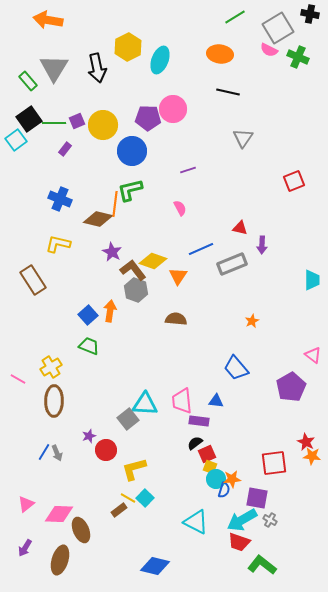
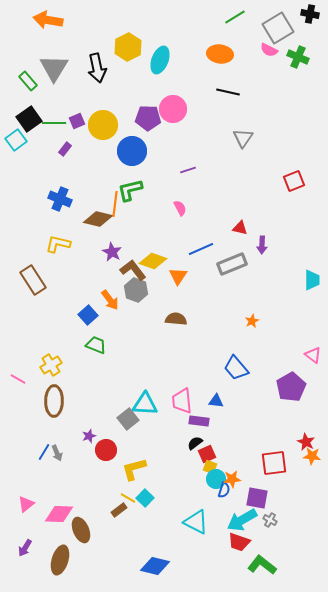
orange arrow at (110, 311): moved 11 px up; rotated 135 degrees clockwise
green trapezoid at (89, 346): moved 7 px right, 1 px up
yellow cross at (51, 367): moved 2 px up
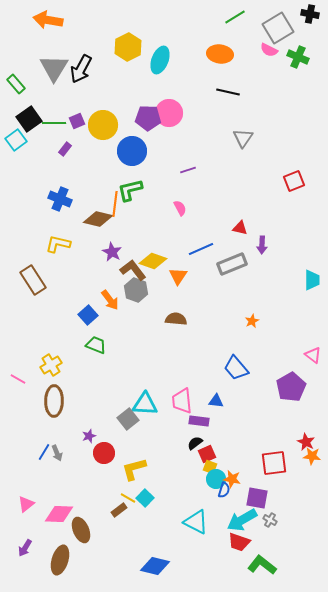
black arrow at (97, 68): moved 16 px left, 1 px down; rotated 40 degrees clockwise
green rectangle at (28, 81): moved 12 px left, 3 px down
pink circle at (173, 109): moved 4 px left, 4 px down
red circle at (106, 450): moved 2 px left, 3 px down
orange star at (232, 479): rotated 18 degrees clockwise
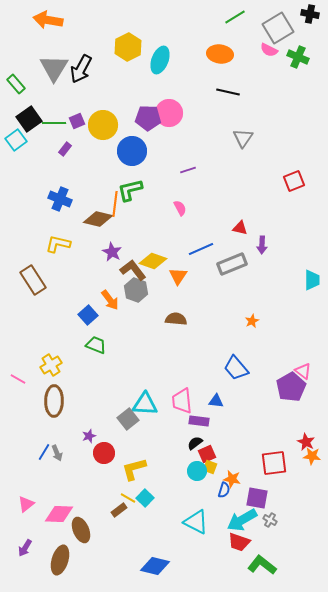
pink triangle at (313, 355): moved 10 px left, 16 px down
cyan circle at (216, 479): moved 19 px left, 8 px up
